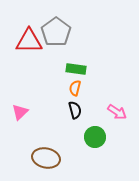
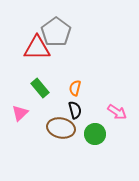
red triangle: moved 8 px right, 7 px down
green rectangle: moved 36 px left, 19 px down; rotated 42 degrees clockwise
pink triangle: moved 1 px down
green circle: moved 3 px up
brown ellipse: moved 15 px right, 30 px up
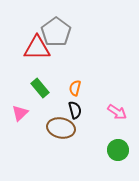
green circle: moved 23 px right, 16 px down
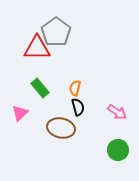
black semicircle: moved 3 px right, 3 px up
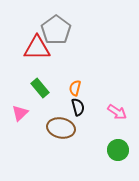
gray pentagon: moved 2 px up
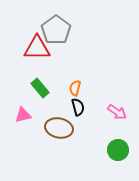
pink triangle: moved 3 px right, 2 px down; rotated 30 degrees clockwise
brown ellipse: moved 2 px left
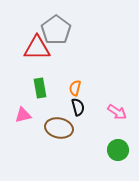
green rectangle: rotated 30 degrees clockwise
